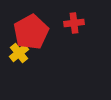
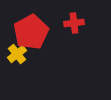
yellow cross: moved 2 px left, 1 px down
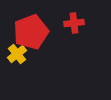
red pentagon: rotated 8 degrees clockwise
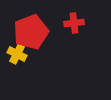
yellow cross: rotated 24 degrees counterclockwise
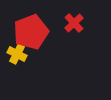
red cross: rotated 36 degrees counterclockwise
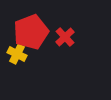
red cross: moved 9 px left, 14 px down
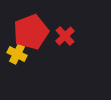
red cross: moved 1 px up
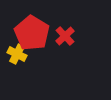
red pentagon: moved 1 px right, 1 px down; rotated 20 degrees counterclockwise
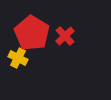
yellow cross: moved 1 px right, 4 px down
